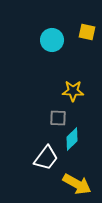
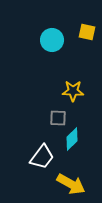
white trapezoid: moved 4 px left, 1 px up
yellow arrow: moved 6 px left
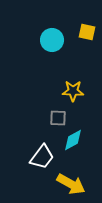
cyan diamond: moved 1 px right, 1 px down; rotated 15 degrees clockwise
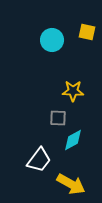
white trapezoid: moved 3 px left, 3 px down
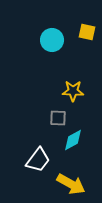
white trapezoid: moved 1 px left
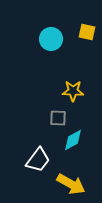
cyan circle: moved 1 px left, 1 px up
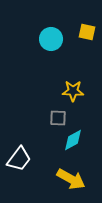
white trapezoid: moved 19 px left, 1 px up
yellow arrow: moved 5 px up
